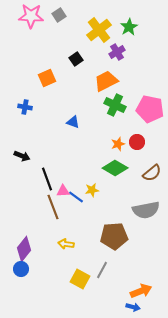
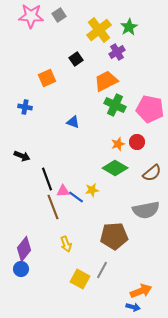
yellow arrow: rotated 119 degrees counterclockwise
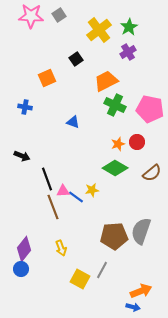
purple cross: moved 11 px right
gray semicircle: moved 5 px left, 21 px down; rotated 120 degrees clockwise
yellow arrow: moved 5 px left, 4 px down
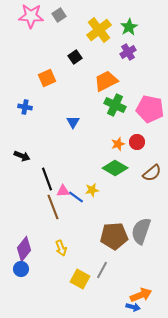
black square: moved 1 px left, 2 px up
blue triangle: rotated 40 degrees clockwise
orange arrow: moved 4 px down
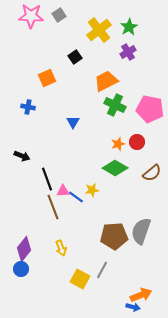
blue cross: moved 3 px right
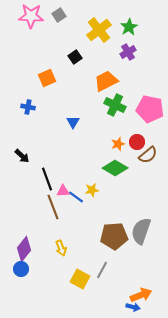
black arrow: rotated 21 degrees clockwise
brown semicircle: moved 4 px left, 18 px up
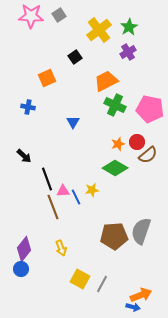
black arrow: moved 2 px right
blue line: rotated 28 degrees clockwise
gray line: moved 14 px down
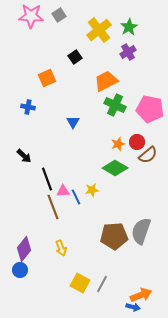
blue circle: moved 1 px left, 1 px down
yellow square: moved 4 px down
